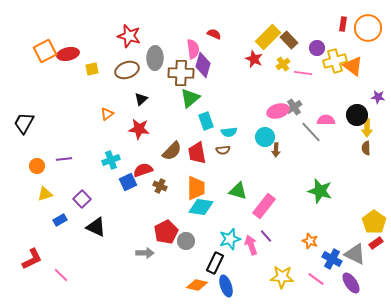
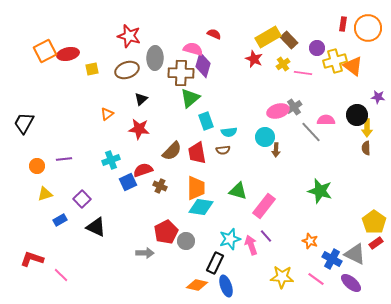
yellow rectangle at (268, 37): rotated 15 degrees clockwise
pink semicircle at (193, 49): rotated 66 degrees counterclockwise
red L-shape at (32, 259): rotated 135 degrees counterclockwise
purple ellipse at (351, 283): rotated 15 degrees counterclockwise
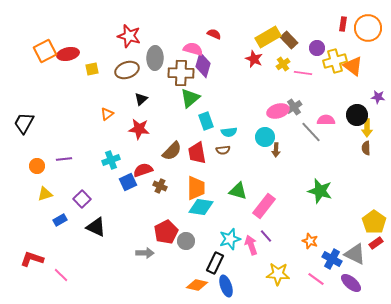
yellow star at (282, 277): moved 4 px left, 3 px up
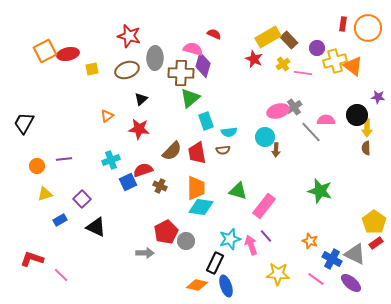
orange triangle at (107, 114): moved 2 px down
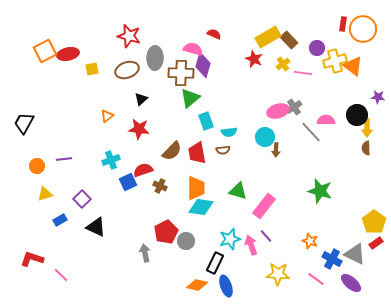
orange circle at (368, 28): moved 5 px left, 1 px down
gray arrow at (145, 253): rotated 102 degrees counterclockwise
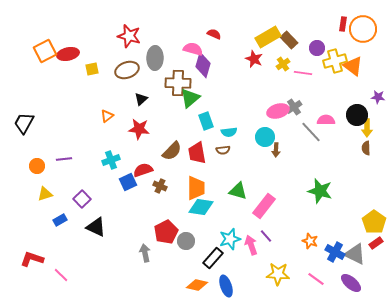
brown cross at (181, 73): moved 3 px left, 10 px down
blue cross at (332, 259): moved 3 px right, 7 px up
black rectangle at (215, 263): moved 2 px left, 5 px up; rotated 15 degrees clockwise
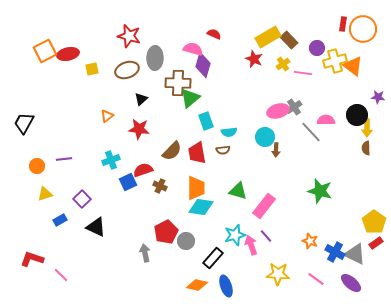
cyan star at (230, 239): moved 5 px right, 4 px up
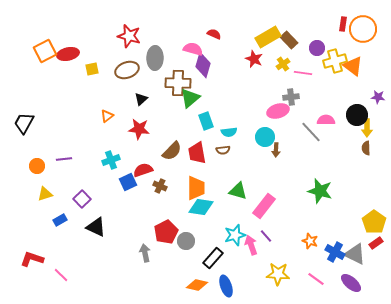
gray cross at (294, 107): moved 3 px left, 10 px up; rotated 28 degrees clockwise
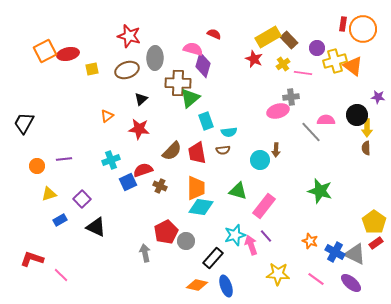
cyan circle at (265, 137): moved 5 px left, 23 px down
yellow triangle at (45, 194): moved 4 px right
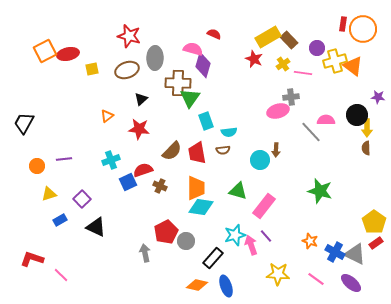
green triangle at (190, 98): rotated 15 degrees counterclockwise
